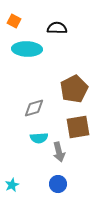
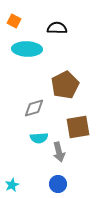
brown pentagon: moved 9 px left, 4 px up
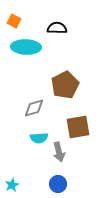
cyan ellipse: moved 1 px left, 2 px up
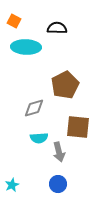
brown square: rotated 15 degrees clockwise
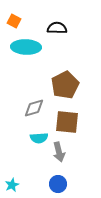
brown square: moved 11 px left, 5 px up
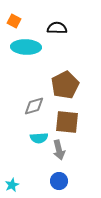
gray diamond: moved 2 px up
gray arrow: moved 2 px up
blue circle: moved 1 px right, 3 px up
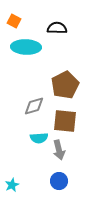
brown square: moved 2 px left, 1 px up
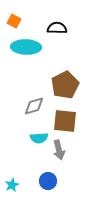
blue circle: moved 11 px left
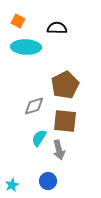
orange square: moved 4 px right
cyan semicircle: rotated 126 degrees clockwise
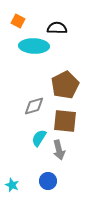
cyan ellipse: moved 8 px right, 1 px up
cyan star: rotated 24 degrees counterclockwise
